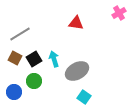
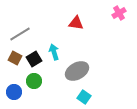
cyan arrow: moved 7 px up
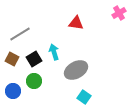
brown square: moved 3 px left, 1 px down
gray ellipse: moved 1 px left, 1 px up
blue circle: moved 1 px left, 1 px up
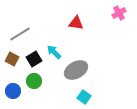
cyan arrow: rotated 28 degrees counterclockwise
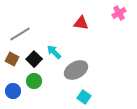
red triangle: moved 5 px right
black square: rotated 14 degrees counterclockwise
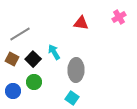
pink cross: moved 4 px down
cyan arrow: rotated 14 degrees clockwise
black square: moved 1 px left
gray ellipse: rotated 60 degrees counterclockwise
green circle: moved 1 px down
cyan square: moved 12 px left, 1 px down
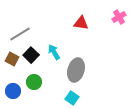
black square: moved 2 px left, 4 px up
gray ellipse: rotated 15 degrees clockwise
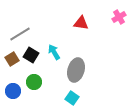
black square: rotated 14 degrees counterclockwise
brown square: rotated 32 degrees clockwise
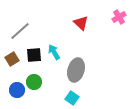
red triangle: rotated 35 degrees clockwise
gray line: moved 3 px up; rotated 10 degrees counterclockwise
black square: moved 3 px right; rotated 35 degrees counterclockwise
blue circle: moved 4 px right, 1 px up
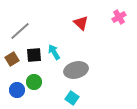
gray ellipse: rotated 60 degrees clockwise
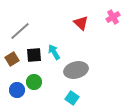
pink cross: moved 6 px left
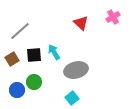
cyan square: rotated 16 degrees clockwise
